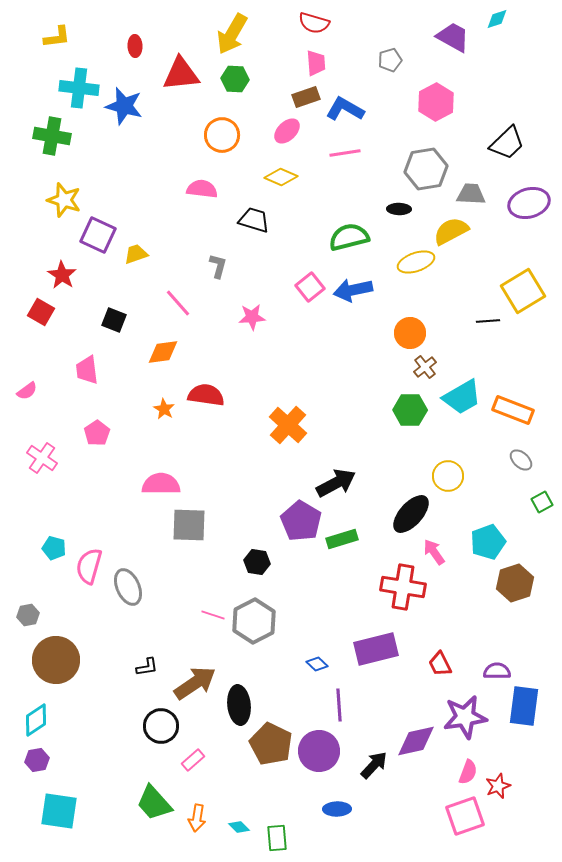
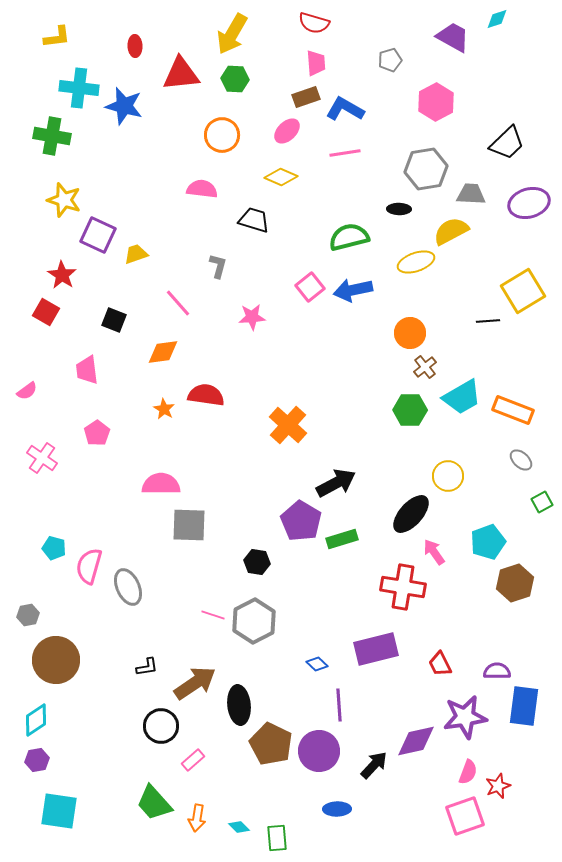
red square at (41, 312): moved 5 px right
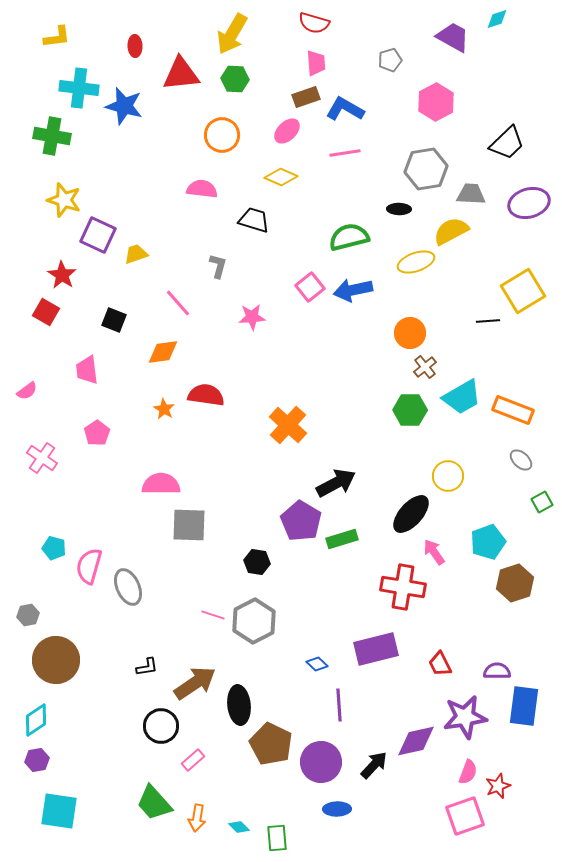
purple circle at (319, 751): moved 2 px right, 11 px down
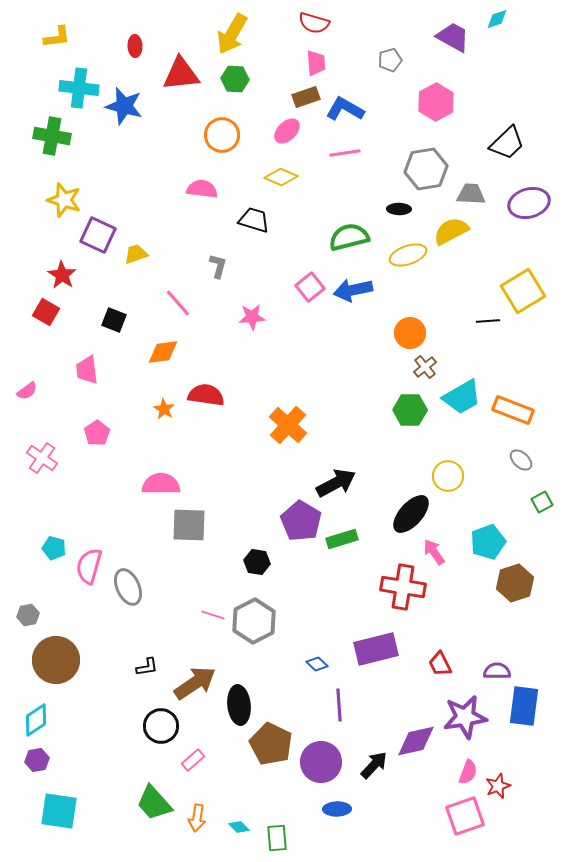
yellow ellipse at (416, 262): moved 8 px left, 7 px up
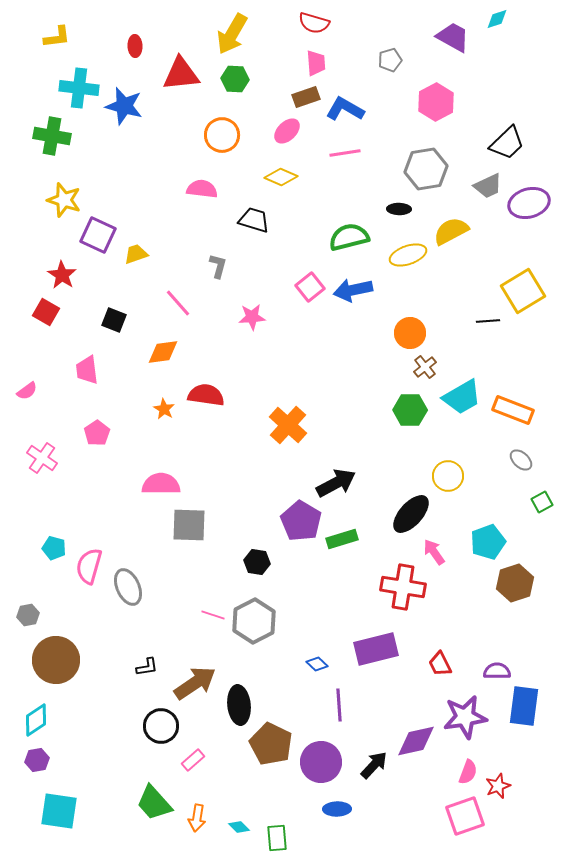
gray trapezoid at (471, 194): moved 17 px right, 8 px up; rotated 152 degrees clockwise
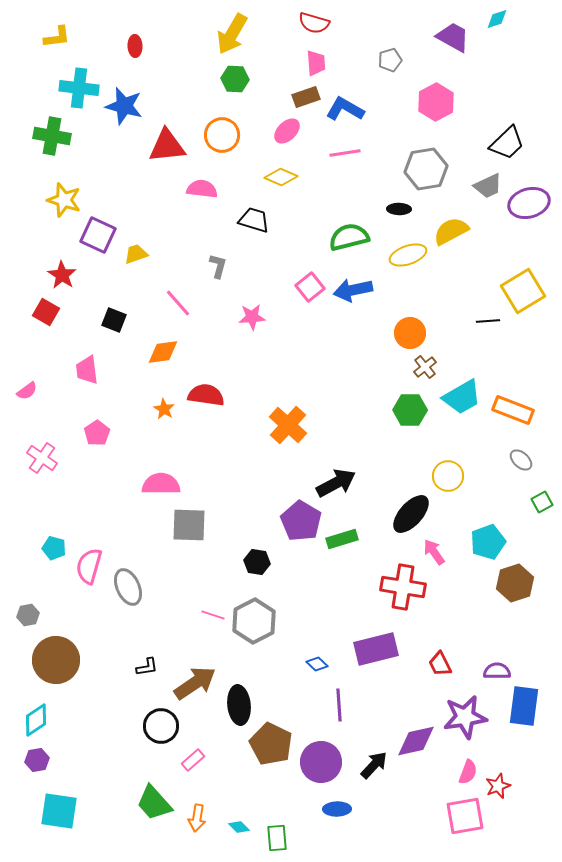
red triangle at (181, 74): moved 14 px left, 72 px down
pink square at (465, 816): rotated 9 degrees clockwise
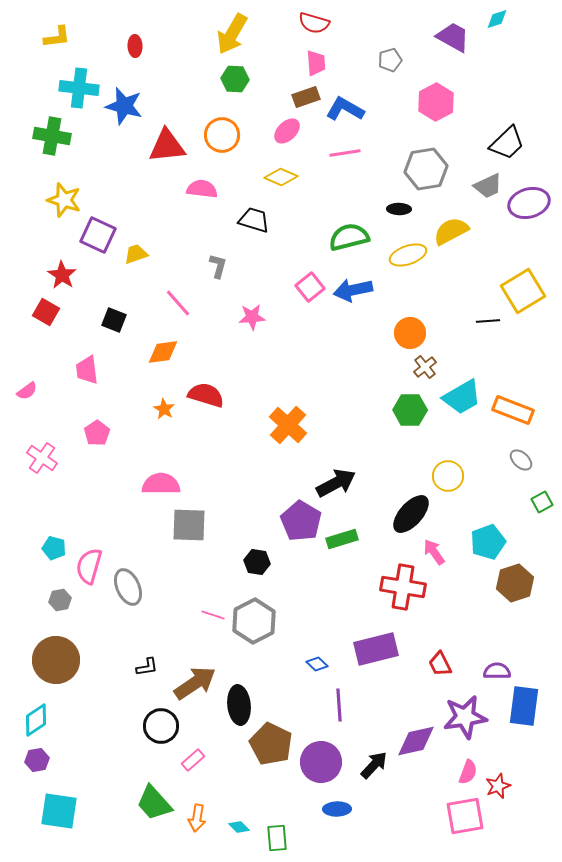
red semicircle at (206, 395): rotated 9 degrees clockwise
gray hexagon at (28, 615): moved 32 px right, 15 px up
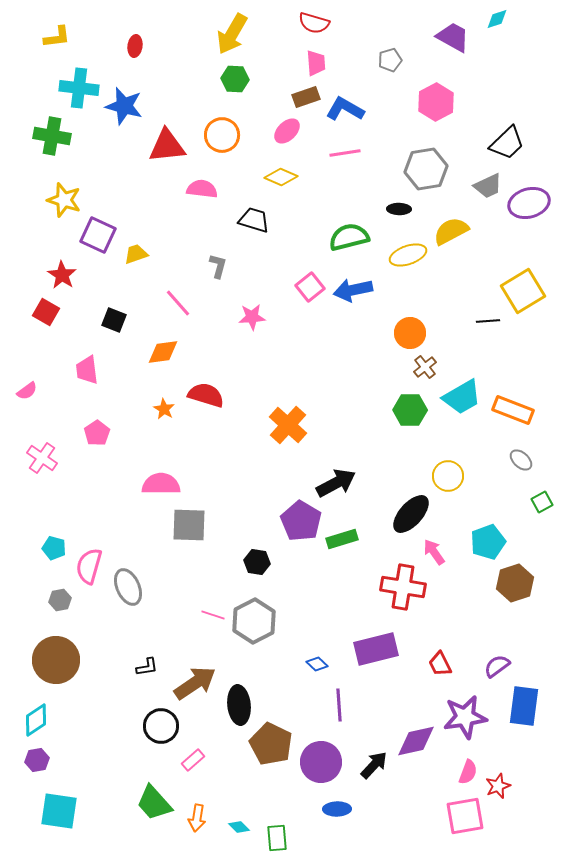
red ellipse at (135, 46): rotated 10 degrees clockwise
purple semicircle at (497, 671): moved 5 px up; rotated 36 degrees counterclockwise
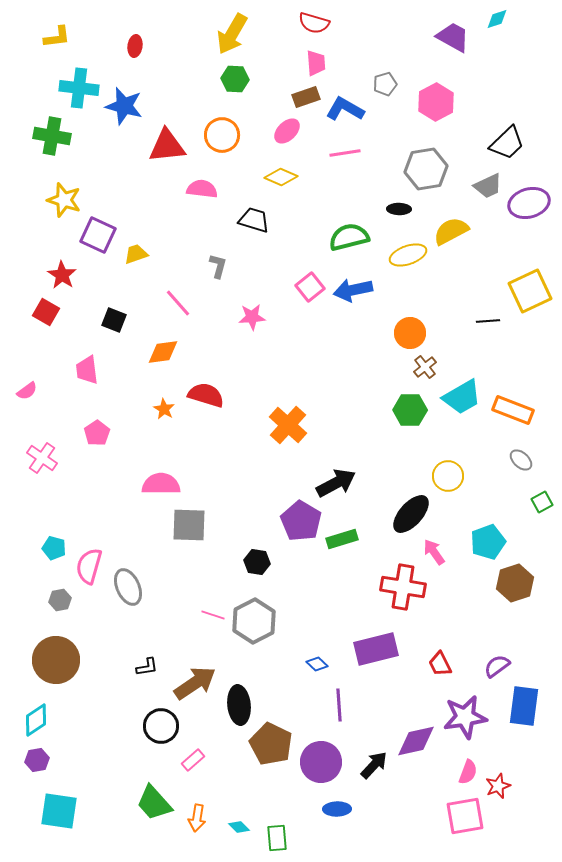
gray pentagon at (390, 60): moved 5 px left, 24 px down
yellow square at (523, 291): moved 7 px right; rotated 6 degrees clockwise
